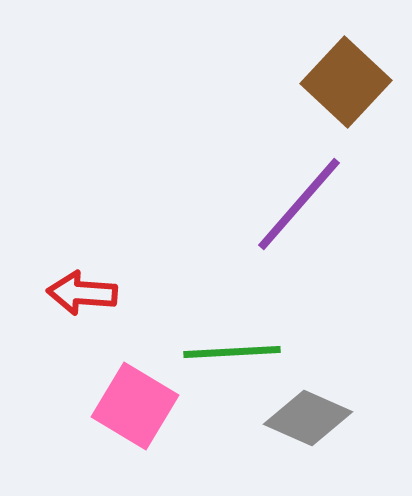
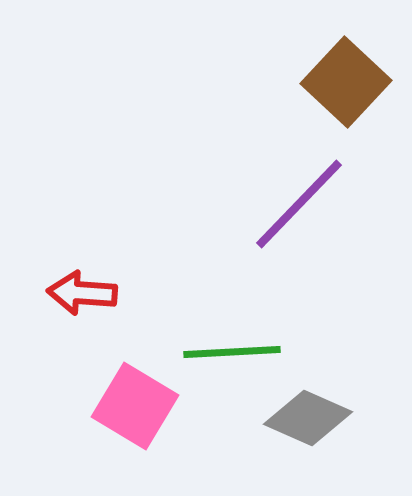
purple line: rotated 3 degrees clockwise
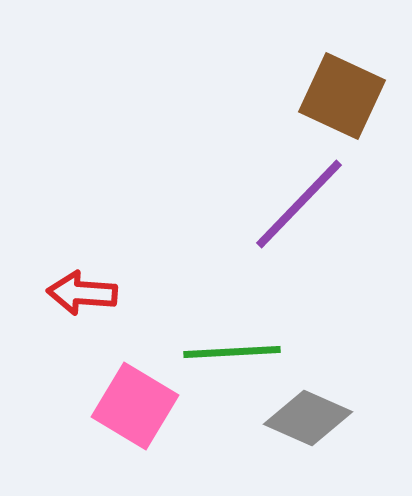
brown square: moved 4 px left, 14 px down; rotated 18 degrees counterclockwise
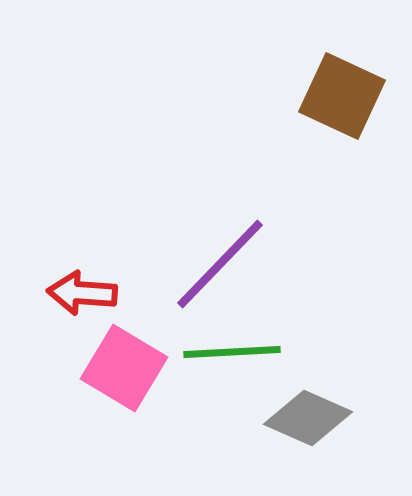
purple line: moved 79 px left, 60 px down
pink square: moved 11 px left, 38 px up
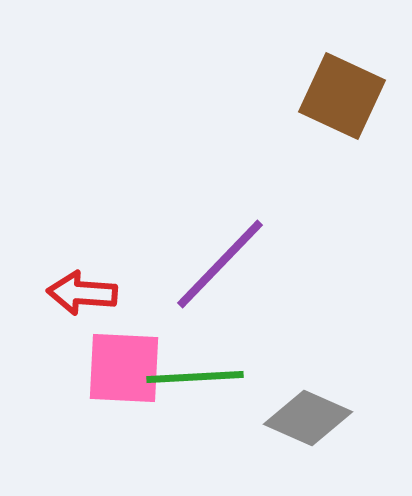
green line: moved 37 px left, 25 px down
pink square: rotated 28 degrees counterclockwise
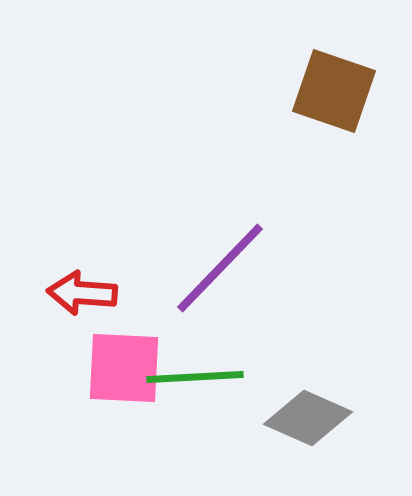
brown square: moved 8 px left, 5 px up; rotated 6 degrees counterclockwise
purple line: moved 4 px down
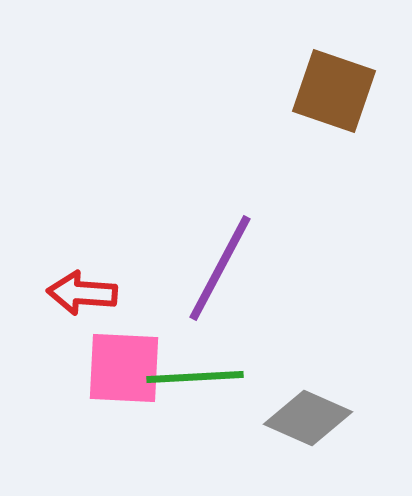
purple line: rotated 16 degrees counterclockwise
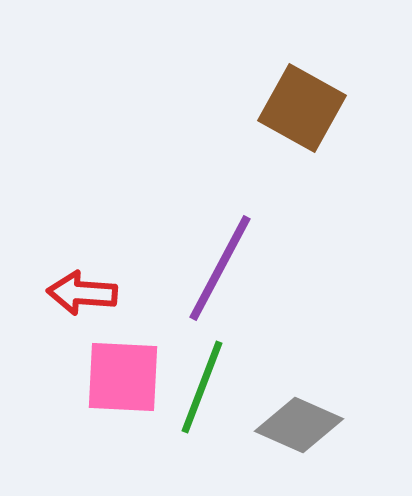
brown square: moved 32 px left, 17 px down; rotated 10 degrees clockwise
pink square: moved 1 px left, 9 px down
green line: moved 7 px right, 10 px down; rotated 66 degrees counterclockwise
gray diamond: moved 9 px left, 7 px down
